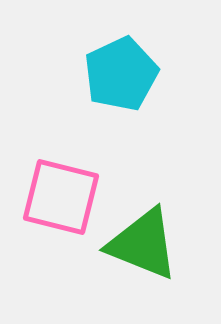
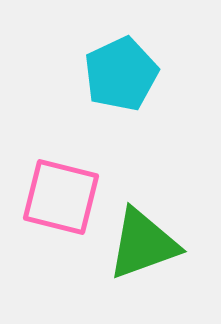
green triangle: rotated 42 degrees counterclockwise
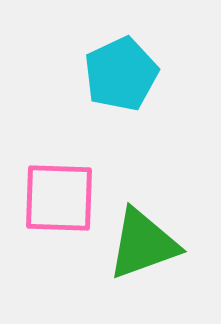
pink square: moved 2 px left, 1 px down; rotated 12 degrees counterclockwise
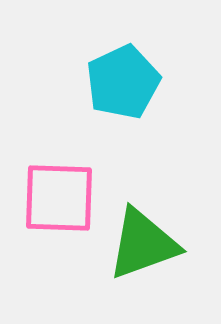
cyan pentagon: moved 2 px right, 8 px down
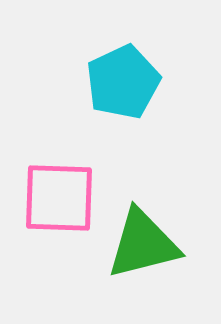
green triangle: rotated 6 degrees clockwise
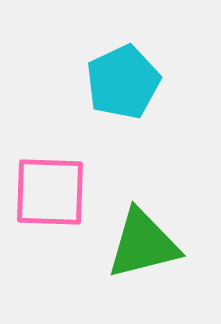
pink square: moved 9 px left, 6 px up
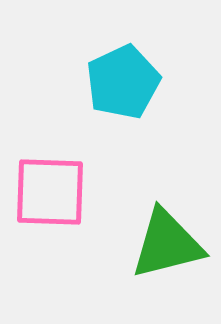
green triangle: moved 24 px right
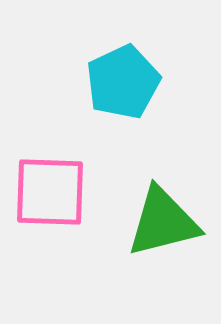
green triangle: moved 4 px left, 22 px up
